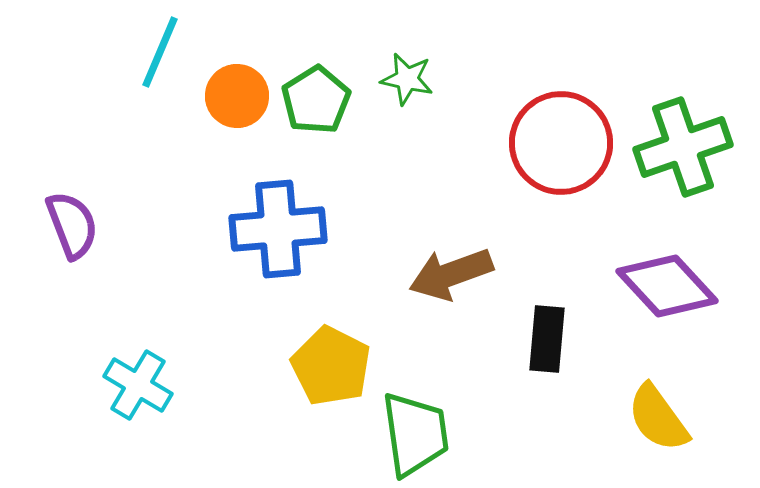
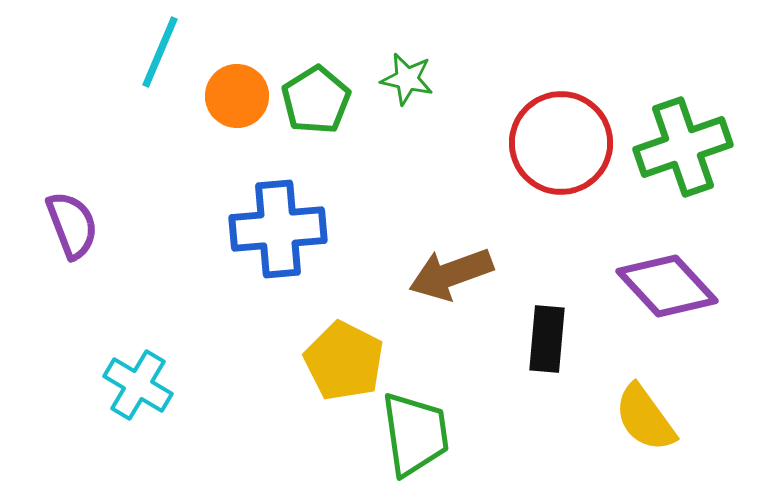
yellow pentagon: moved 13 px right, 5 px up
yellow semicircle: moved 13 px left
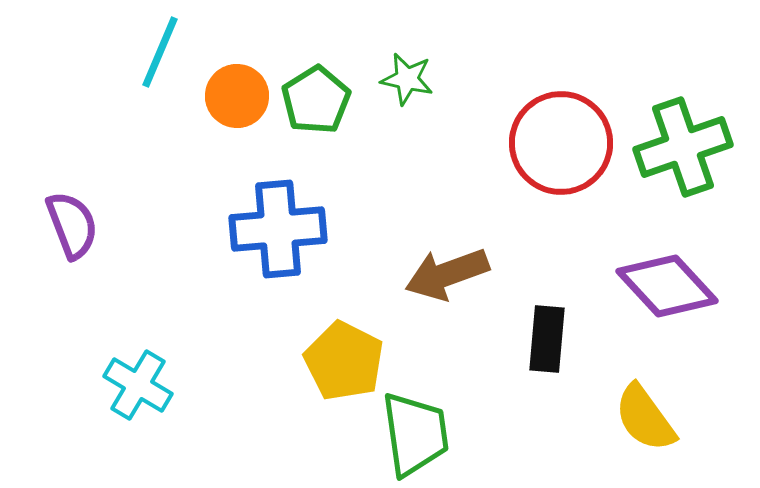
brown arrow: moved 4 px left
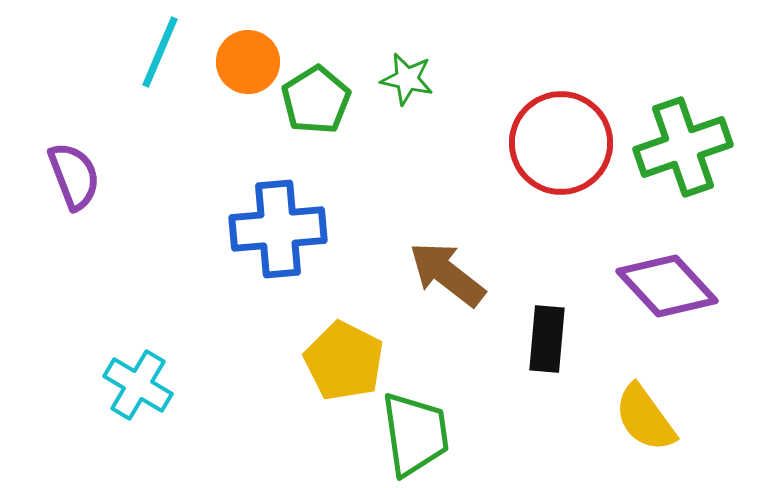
orange circle: moved 11 px right, 34 px up
purple semicircle: moved 2 px right, 49 px up
brown arrow: rotated 58 degrees clockwise
